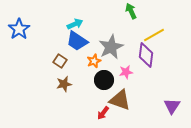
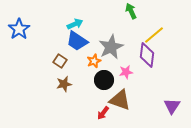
yellow line: rotated 10 degrees counterclockwise
purple diamond: moved 1 px right
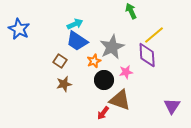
blue star: rotated 10 degrees counterclockwise
gray star: moved 1 px right
purple diamond: rotated 10 degrees counterclockwise
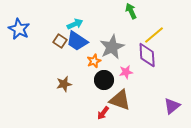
brown square: moved 20 px up
purple triangle: rotated 18 degrees clockwise
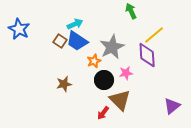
pink star: moved 1 px down
brown triangle: rotated 25 degrees clockwise
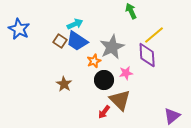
brown star: rotated 28 degrees counterclockwise
purple triangle: moved 10 px down
red arrow: moved 1 px right, 1 px up
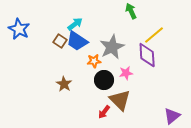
cyan arrow: rotated 14 degrees counterclockwise
orange star: rotated 16 degrees clockwise
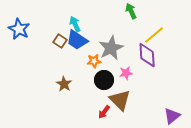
cyan arrow: rotated 77 degrees counterclockwise
blue trapezoid: moved 1 px up
gray star: moved 1 px left, 1 px down
